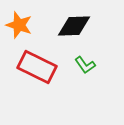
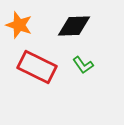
green L-shape: moved 2 px left
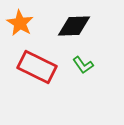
orange star: moved 1 px right, 2 px up; rotated 12 degrees clockwise
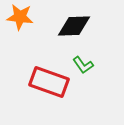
orange star: moved 6 px up; rotated 24 degrees counterclockwise
red rectangle: moved 12 px right, 15 px down; rotated 6 degrees counterclockwise
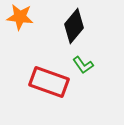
black diamond: rotated 48 degrees counterclockwise
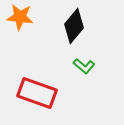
green L-shape: moved 1 px right, 1 px down; rotated 15 degrees counterclockwise
red rectangle: moved 12 px left, 11 px down
